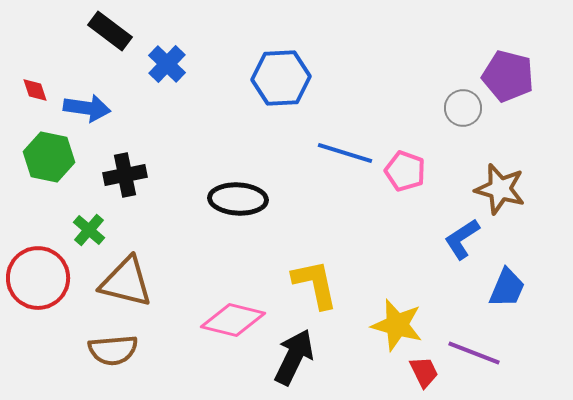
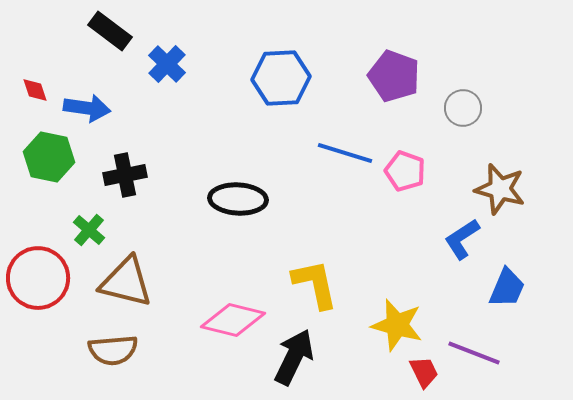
purple pentagon: moved 114 px left; rotated 6 degrees clockwise
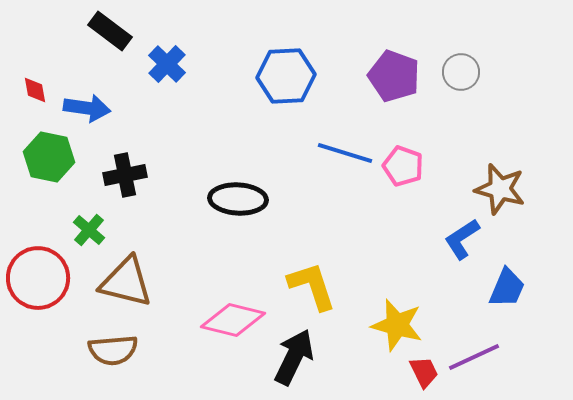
blue hexagon: moved 5 px right, 2 px up
red diamond: rotated 8 degrees clockwise
gray circle: moved 2 px left, 36 px up
pink pentagon: moved 2 px left, 5 px up
yellow L-shape: moved 3 px left, 2 px down; rotated 6 degrees counterclockwise
purple line: moved 4 px down; rotated 46 degrees counterclockwise
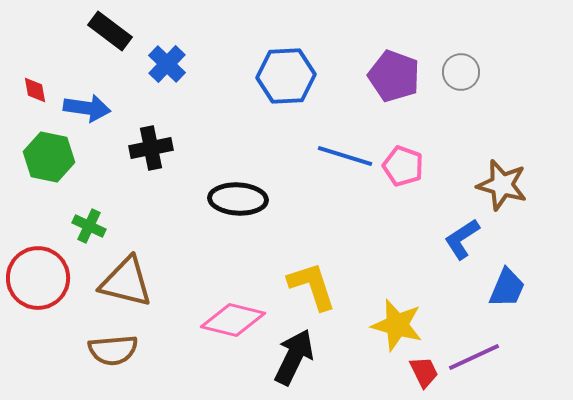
blue line: moved 3 px down
black cross: moved 26 px right, 27 px up
brown star: moved 2 px right, 4 px up
green cross: moved 4 px up; rotated 16 degrees counterclockwise
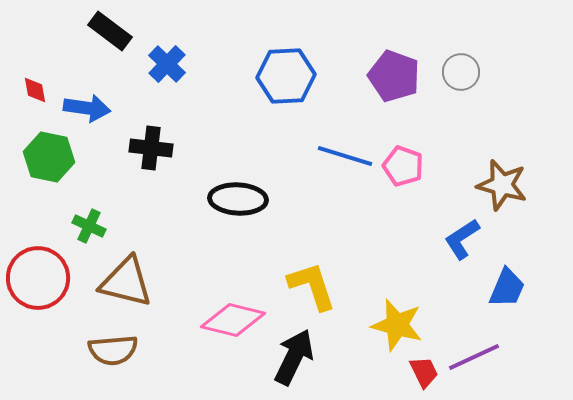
black cross: rotated 18 degrees clockwise
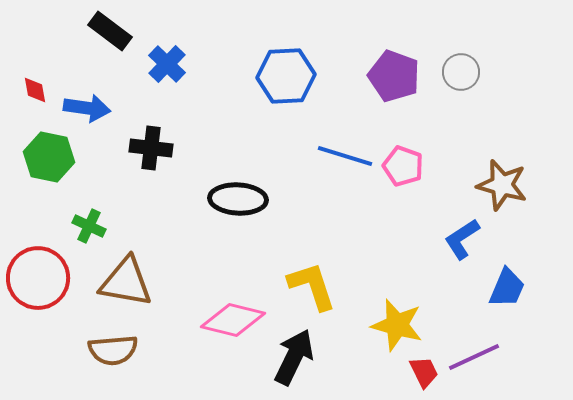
brown triangle: rotated 4 degrees counterclockwise
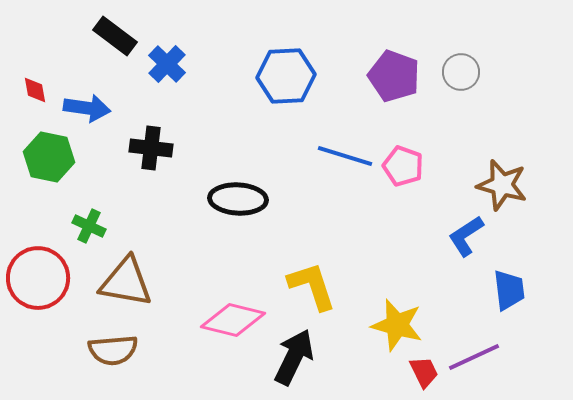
black rectangle: moved 5 px right, 5 px down
blue L-shape: moved 4 px right, 3 px up
blue trapezoid: moved 2 px right, 2 px down; rotated 30 degrees counterclockwise
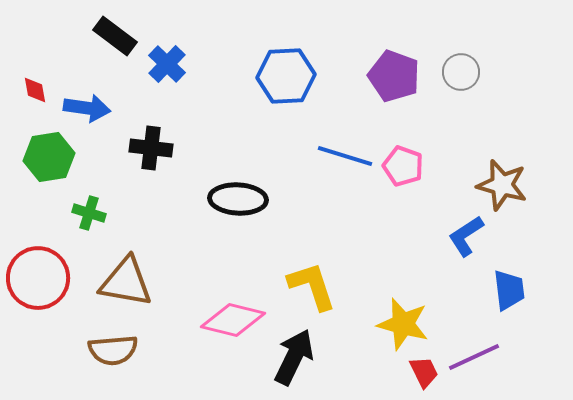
green hexagon: rotated 21 degrees counterclockwise
green cross: moved 13 px up; rotated 8 degrees counterclockwise
yellow star: moved 6 px right, 1 px up
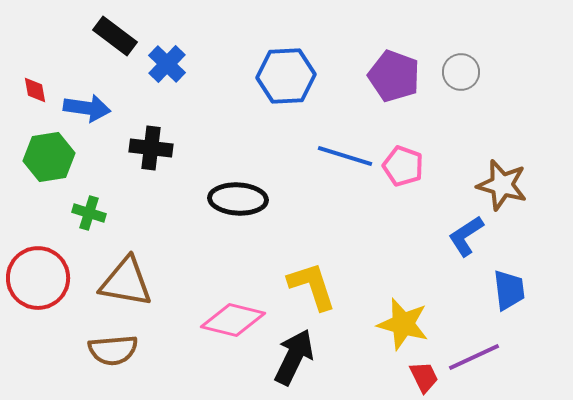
red trapezoid: moved 5 px down
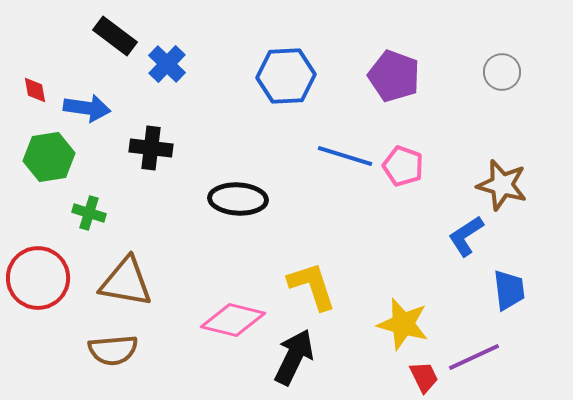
gray circle: moved 41 px right
